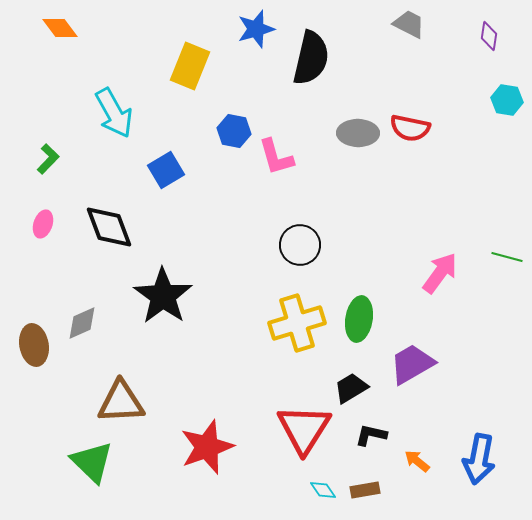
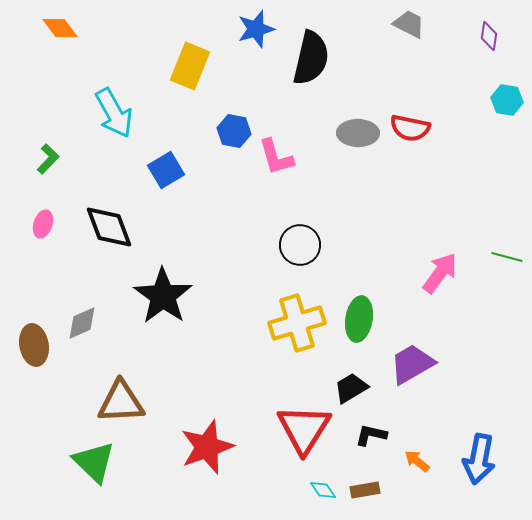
green triangle: moved 2 px right
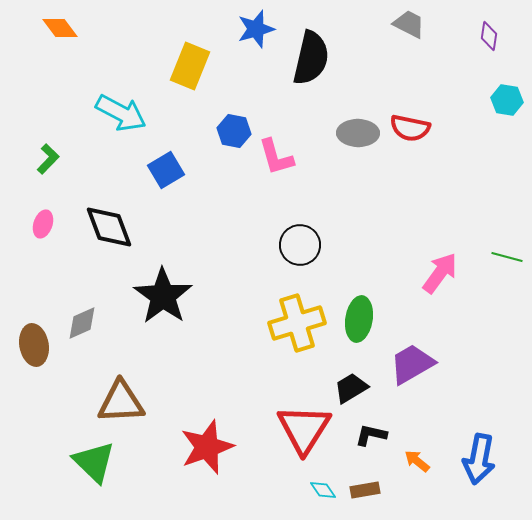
cyan arrow: moved 7 px right; rotated 33 degrees counterclockwise
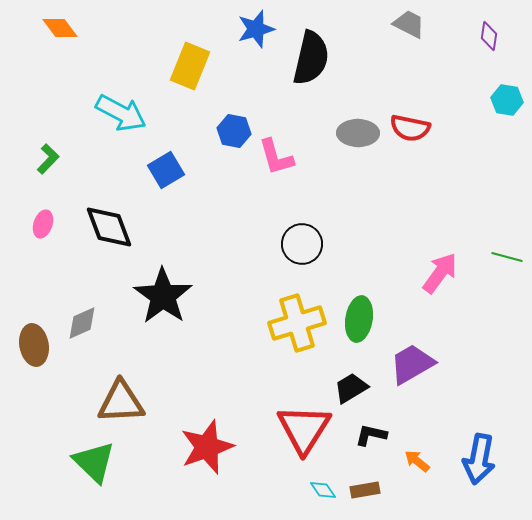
black circle: moved 2 px right, 1 px up
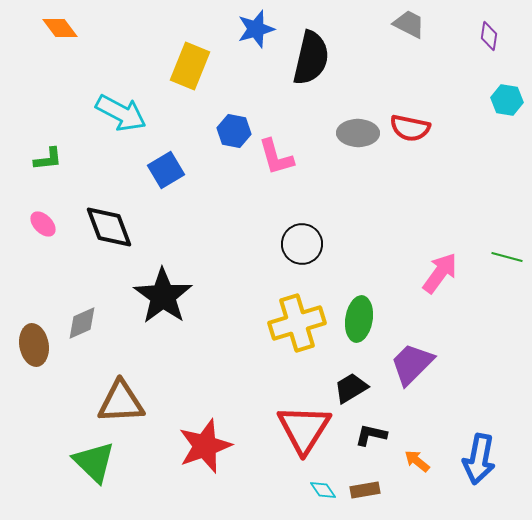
green L-shape: rotated 40 degrees clockwise
pink ellipse: rotated 64 degrees counterclockwise
purple trapezoid: rotated 15 degrees counterclockwise
red star: moved 2 px left, 1 px up
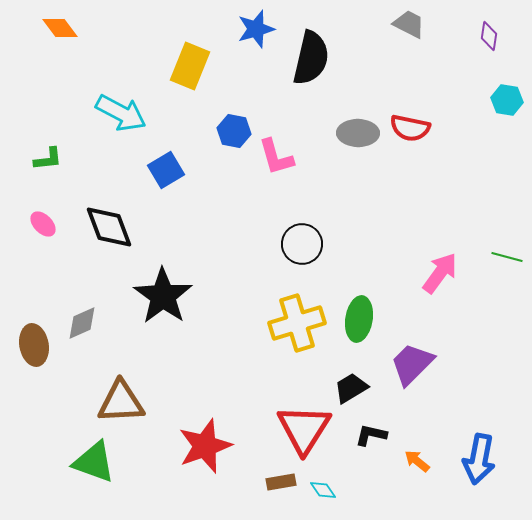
green triangle: rotated 24 degrees counterclockwise
brown rectangle: moved 84 px left, 8 px up
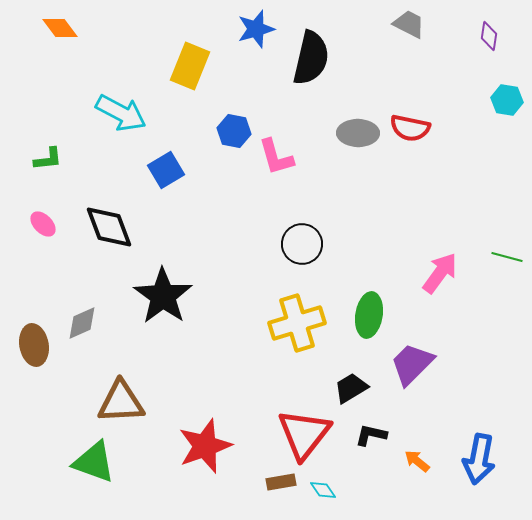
green ellipse: moved 10 px right, 4 px up
red triangle: moved 5 px down; rotated 6 degrees clockwise
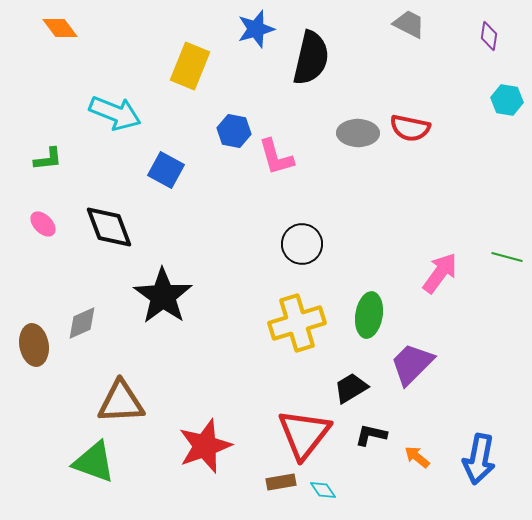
cyan arrow: moved 6 px left; rotated 6 degrees counterclockwise
blue square: rotated 30 degrees counterclockwise
orange arrow: moved 4 px up
